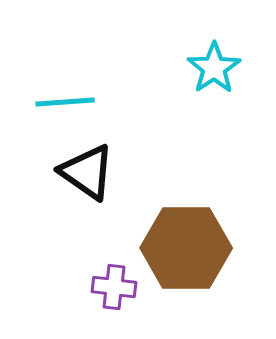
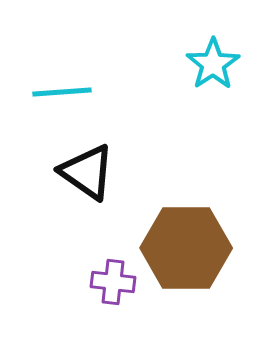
cyan star: moved 1 px left, 4 px up
cyan line: moved 3 px left, 10 px up
purple cross: moved 1 px left, 5 px up
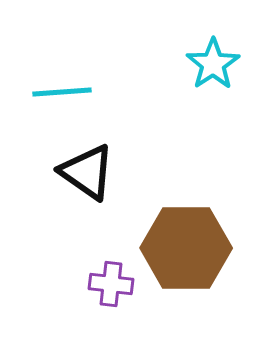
purple cross: moved 2 px left, 2 px down
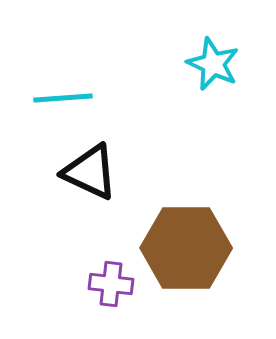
cyan star: rotated 14 degrees counterclockwise
cyan line: moved 1 px right, 6 px down
black triangle: moved 3 px right; rotated 10 degrees counterclockwise
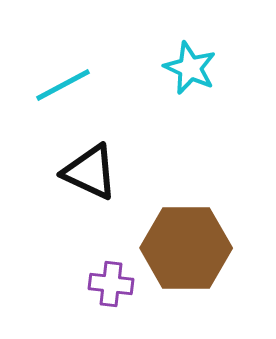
cyan star: moved 23 px left, 4 px down
cyan line: moved 13 px up; rotated 24 degrees counterclockwise
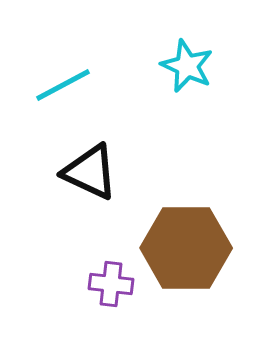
cyan star: moved 3 px left, 2 px up
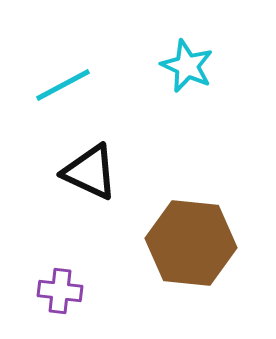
brown hexagon: moved 5 px right, 5 px up; rotated 6 degrees clockwise
purple cross: moved 51 px left, 7 px down
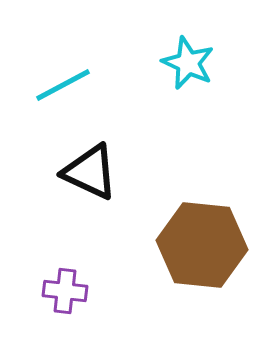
cyan star: moved 1 px right, 3 px up
brown hexagon: moved 11 px right, 2 px down
purple cross: moved 5 px right
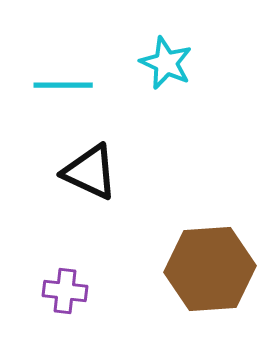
cyan star: moved 22 px left
cyan line: rotated 28 degrees clockwise
brown hexagon: moved 8 px right, 24 px down; rotated 10 degrees counterclockwise
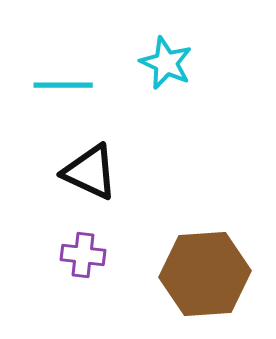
brown hexagon: moved 5 px left, 5 px down
purple cross: moved 18 px right, 36 px up
